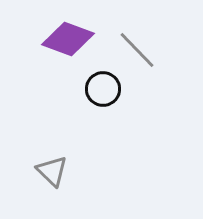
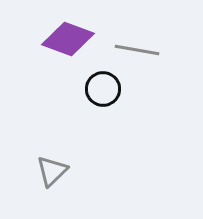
gray line: rotated 36 degrees counterclockwise
gray triangle: rotated 32 degrees clockwise
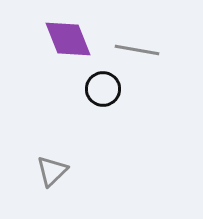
purple diamond: rotated 48 degrees clockwise
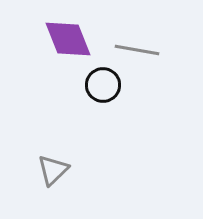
black circle: moved 4 px up
gray triangle: moved 1 px right, 1 px up
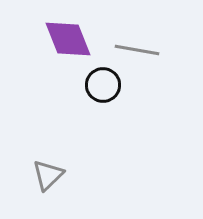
gray triangle: moved 5 px left, 5 px down
